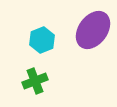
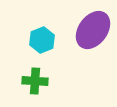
green cross: rotated 25 degrees clockwise
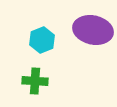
purple ellipse: rotated 66 degrees clockwise
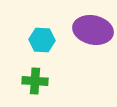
cyan hexagon: rotated 25 degrees clockwise
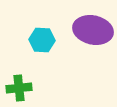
green cross: moved 16 px left, 7 px down; rotated 10 degrees counterclockwise
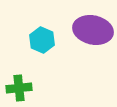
cyan hexagon: rotated 20 degrees clockwise
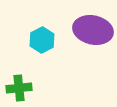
cyan hexagon: rotated 10 degrees clockwise
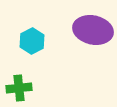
cyan hexagon: moved 10 px left, 1 px down
